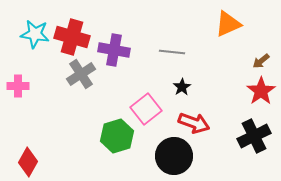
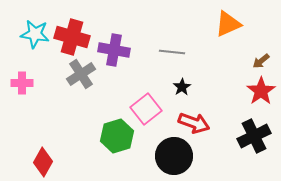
pink cross: moved 4 px right, 3 px up
red diamond: moved 15 px right
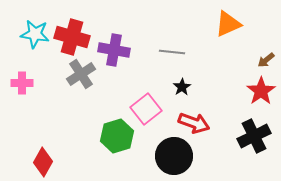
brown arrow: moved 5 px right, 1 px up
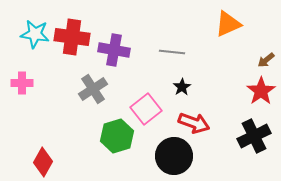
red cross: rotated 8 degrees counterclockwise
gray cross: moved 12 px right, 15 px down
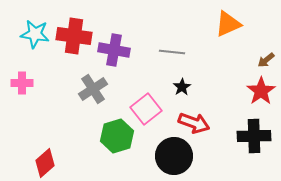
red cross: moved 2 px right, 1 px up
black cross: rotated 24 degrees clockwise
red diamond: moved 2 px right, 1 px down; rotated 20 degrees clockwise
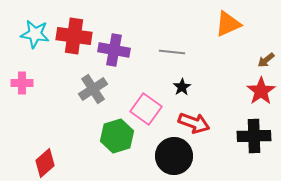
pink square: rotated 16 degrees counterclockwise
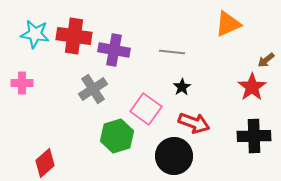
red star: moved 9 px left, 4 px up
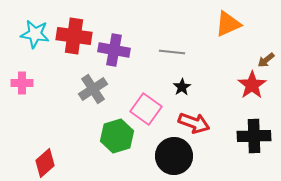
red star: moved 2 px up
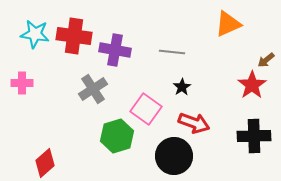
purple cross: moved 1 px right
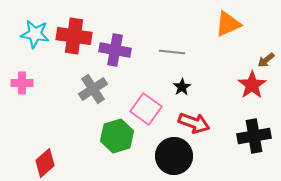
black cross: rotated 8 degrees counterclockwise
